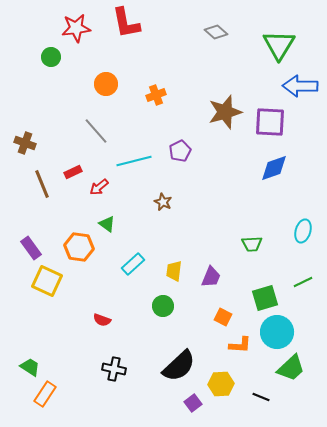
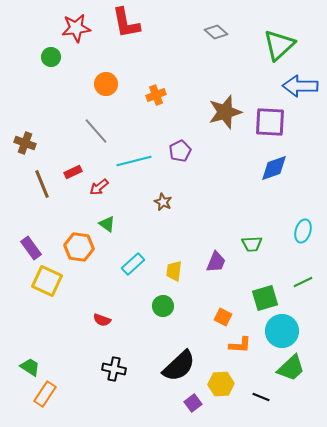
green triangle at (279, 45): rotated 16 degrees clockwise
purple trapezoid at (211, 277): moved 5 px right, 15 px up
cyan circle at (277, 332): moved 5 px right, 1 px up
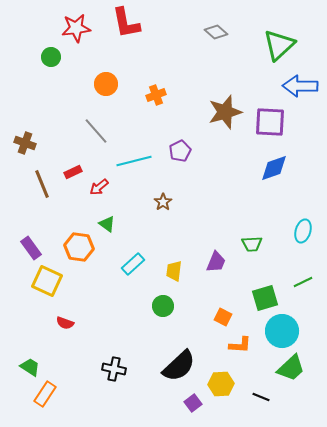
brown star at (163, 202): rotated 12 degrees clockwise
red semicircle at (102, 320): moved 37 px left, 3 px down
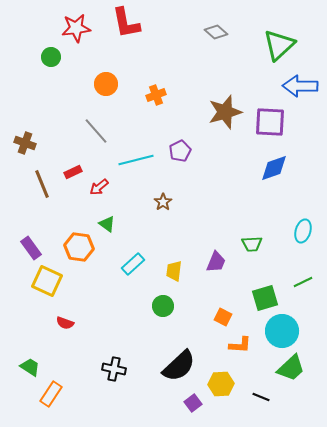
cyan line at (134, 161): moved 2 px right, 1 px up
orange rectangle at (45, 394): moved 6 px right
